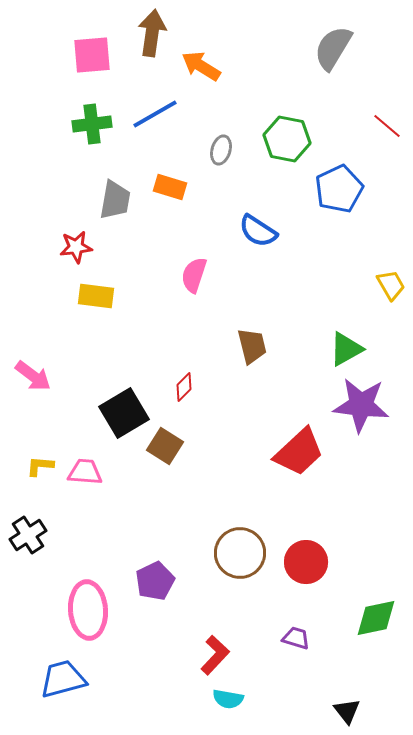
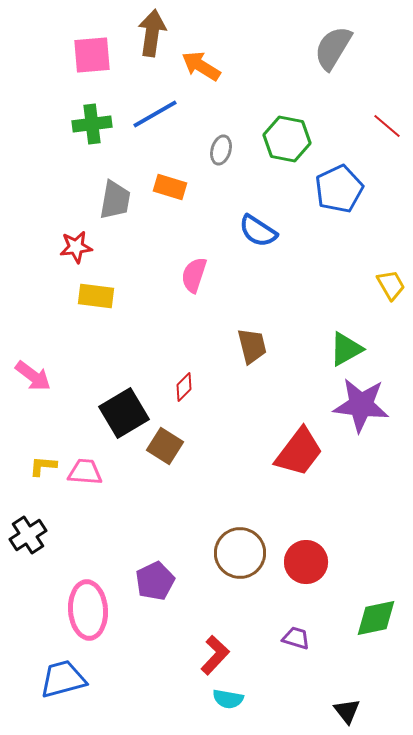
red trapezoid: rotated 10 degrees counterclockwise
yellow L-shape: moved 3 px right
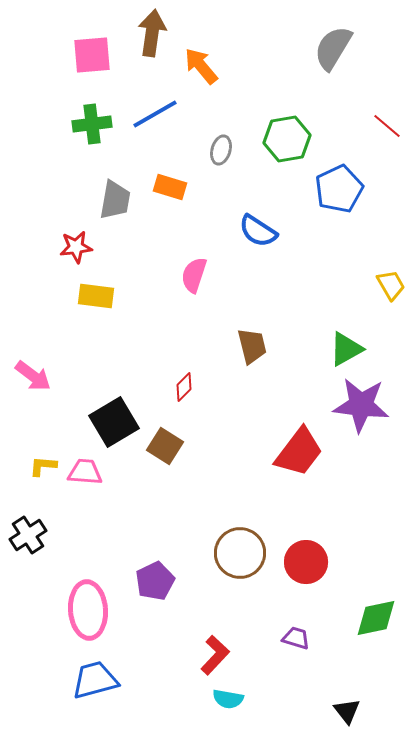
orange arrow: rotated 18 degrees clockwise
green hexagon: rotated 21 degrees counterclockwise
black square: moved 10 px left, 9 px down
blue trapezoid: moved 32 px right, 1 px down
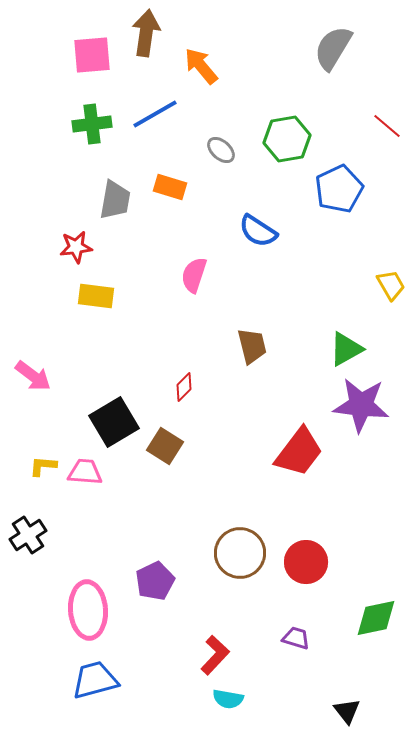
brown arrow: moved 6 px left
gray ellipse: rotated 64 degrees counterclockwise
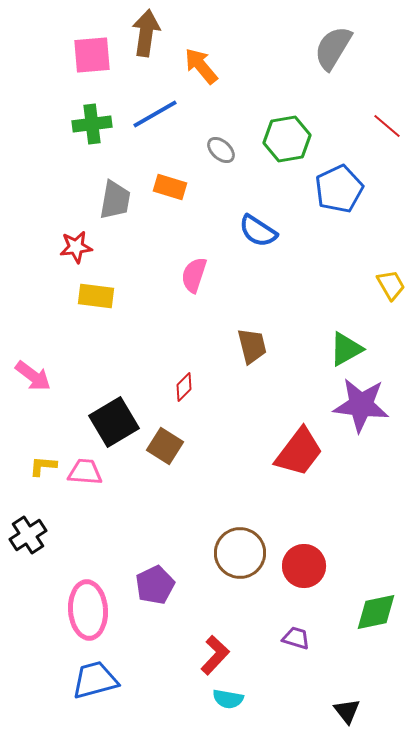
red circle: moved 2 px left, 4 px down
purple pentagon: moved 4 px down
green diamond: moved 6 px up
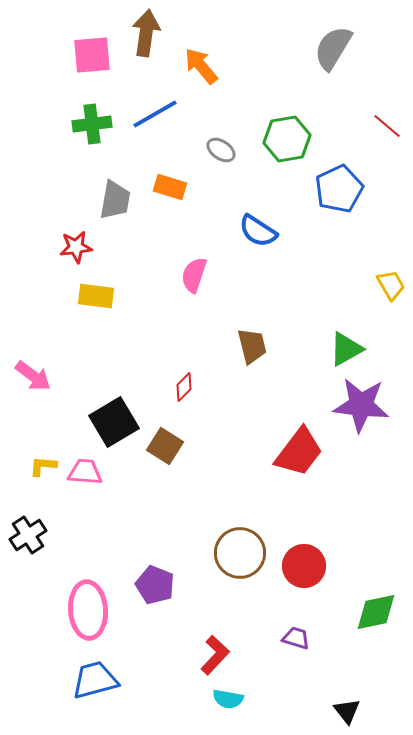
gray ellipse: rotated 8 degrees counterclockwise
purple pentagon: rotated 24 degrees counterclockwise
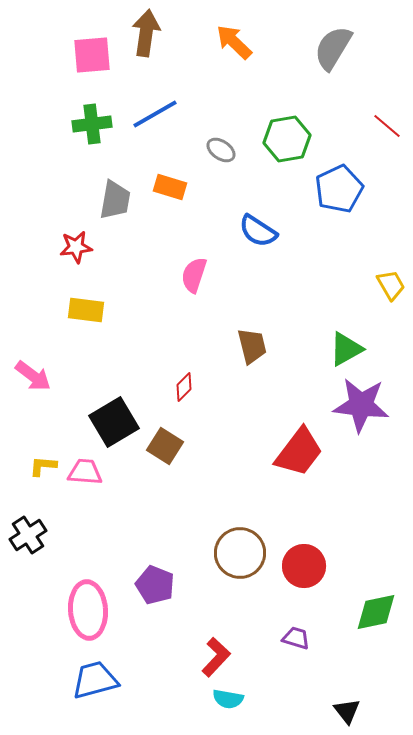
orange arrow: moved 33 px right, 24 px up; rotated 6 degrees counterclockwise
yellow rectangle: moved 10 px left, 14 px down
red L-shape: moved 1 px right, 2 px down
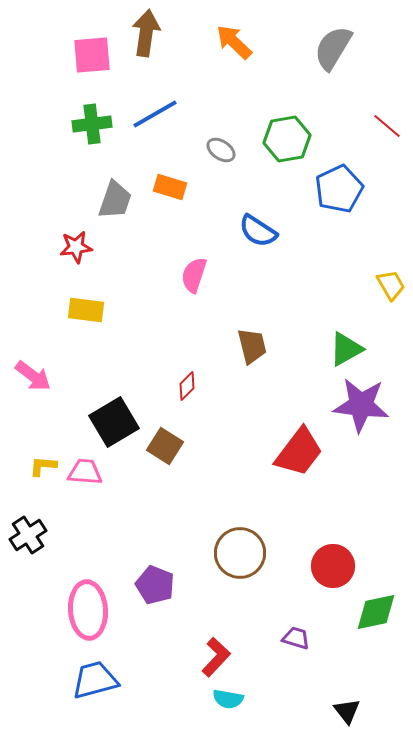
gray trapezoid: rotated 9 degrees clockwise
red diamond: moved 3 px right, 1 px up
red circle: moved 29 px right
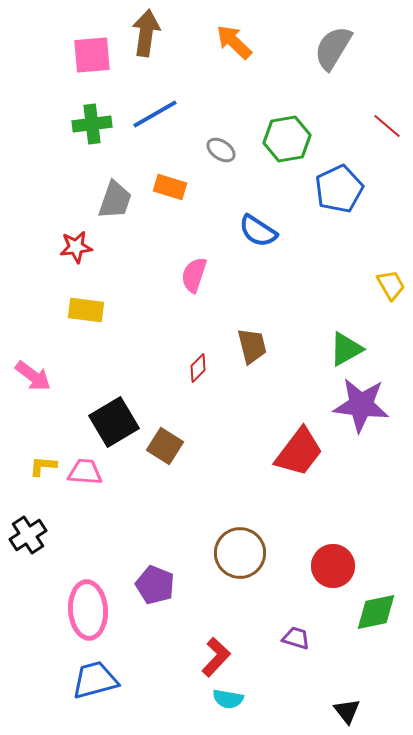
red diamond: moved 11 px right, 18 px up
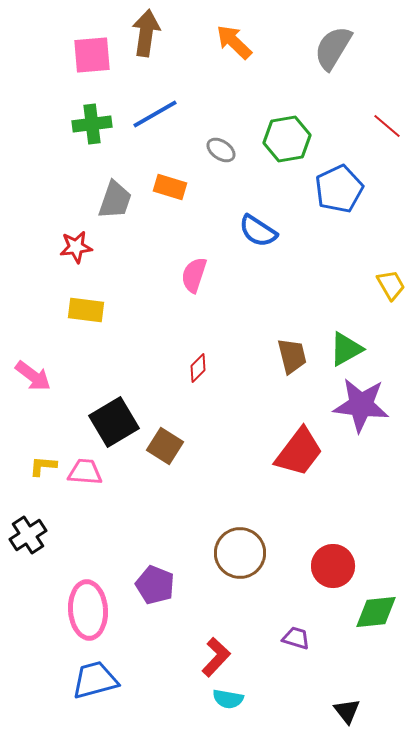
brown trapezoid: moved 40 px right, 10 px down
green diamond: rotated 6 degrees clockwise
